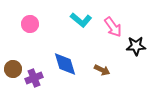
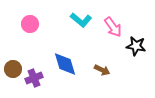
black star: rotated 12 degrees clockwise
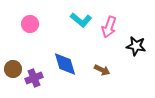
pink arrow: moved 4 px left; rotated 55 degrees clockwise
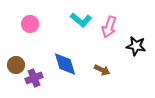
brown circle: moved 3 px right, 4 px up
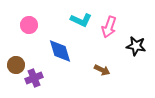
cyan L-shape: rotated 15 degrees counterclockwise
pink circle: moved 1 px left, 1 px down
blue diamond: moved 5 px left, 13 px up
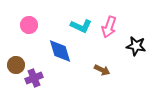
cyan L-shape: moved 6 px down
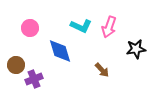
pink circle: moved 1 px right, 3 px down
black star: moved 3 px down; rotated 18 degrees counterclockwise
brown arrow: rotated 21 degrees clockwise
purple cross: moved 1 px down
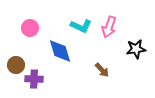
purple cross: rotated 24 degrees clockwise
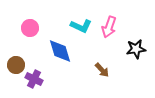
purple cross: rotated 24 degrees clockwise
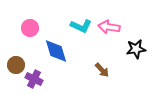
pink arrow: rotated 80 degrees clockwise
blue diamond: moved 4 px left
